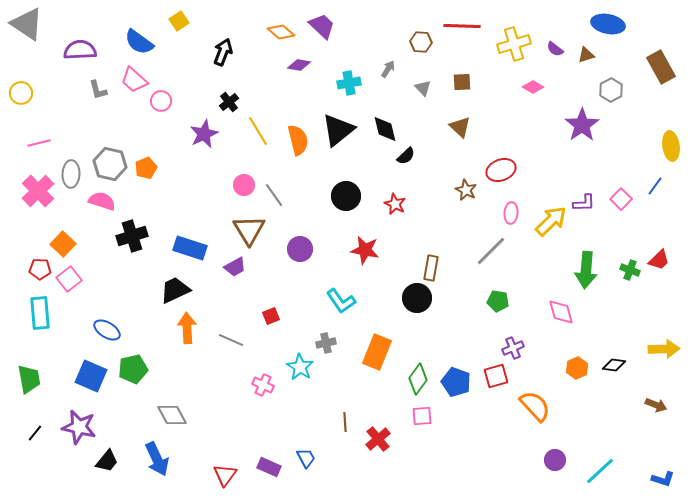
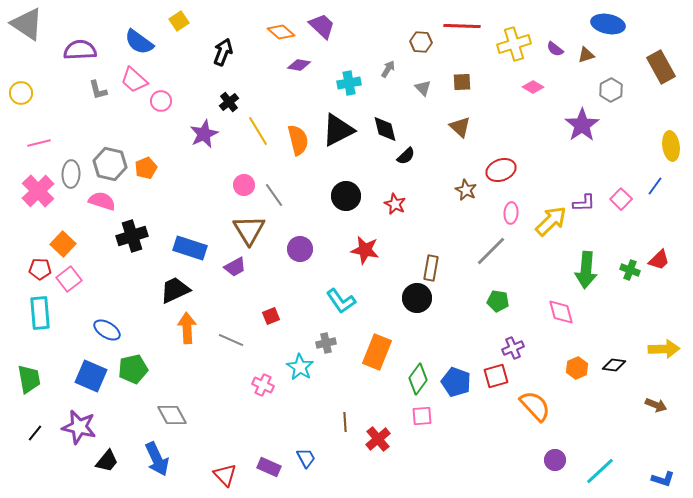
black triangle at (338, 130): rotated 12 degrees clockwise
red triangle at (225, 475): rotated 20 degrees counterclockwise
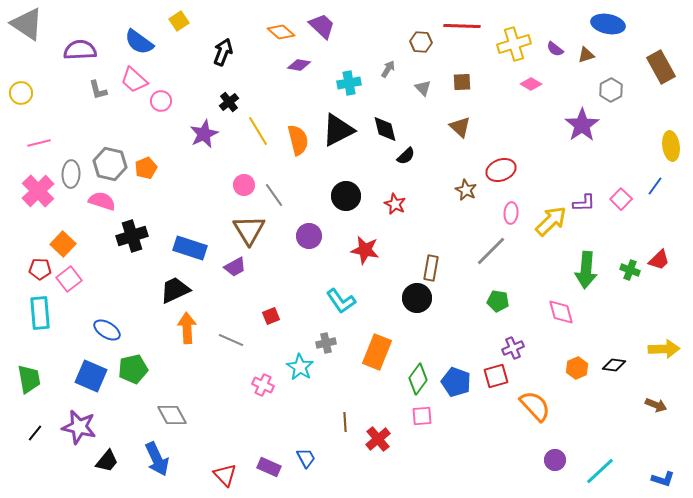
pink diamond at (533, 87): moved 2 px left, 3 px up
purple circle at (300, 249): moved 9 px right, 13 px up
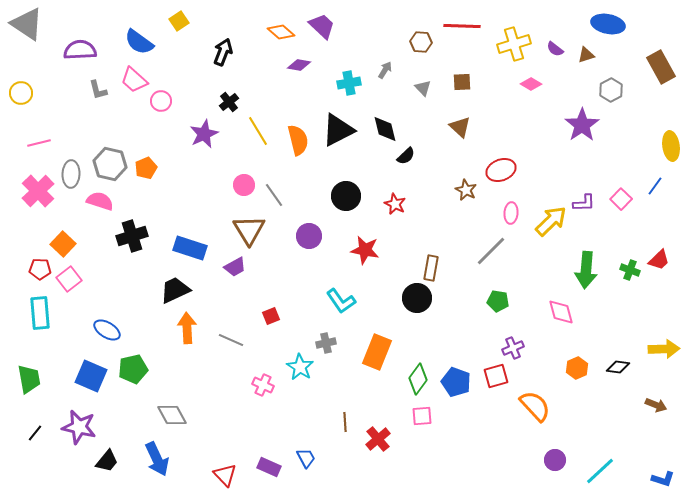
gray arrow at (388, 69): moved 3 px left, 1 px down
pink semicircle at (102, 201): moved 2 px left
black diamond at (614, 365): moved 4 px right, 2 px down
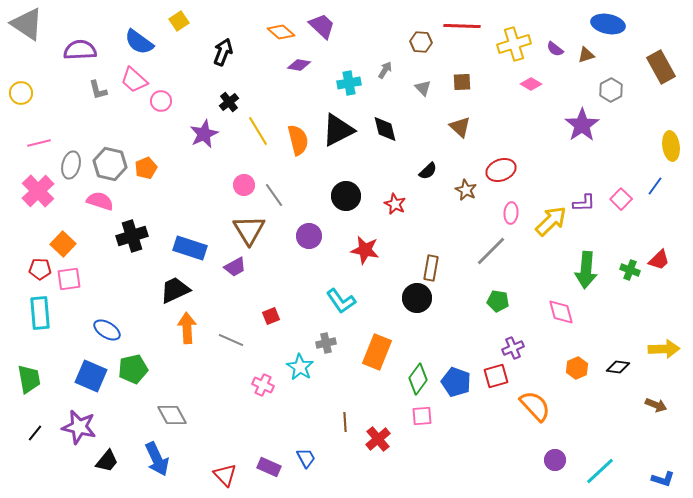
black semicircle at (406, 156): moved 22 px right, 15 px down
gray ellipse at (71, 174): moved 9 px up; rotated 12 degrees clockwise
pink square at (69, 279): rotated 30 degrees clockwise
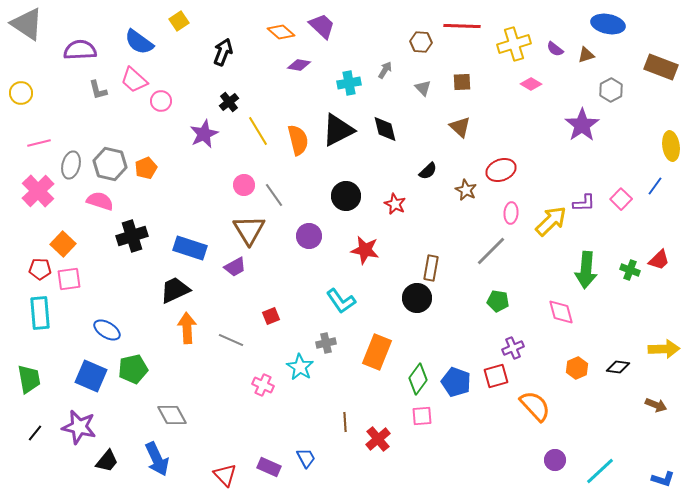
brown rectangle at (661, 67): rotated 40 degrees counterclockwise
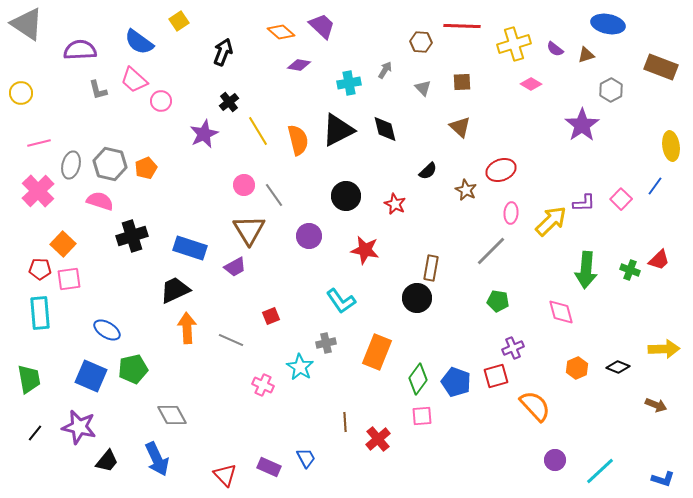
black diamond at (618, 367): rotated 15 degrees clockwise
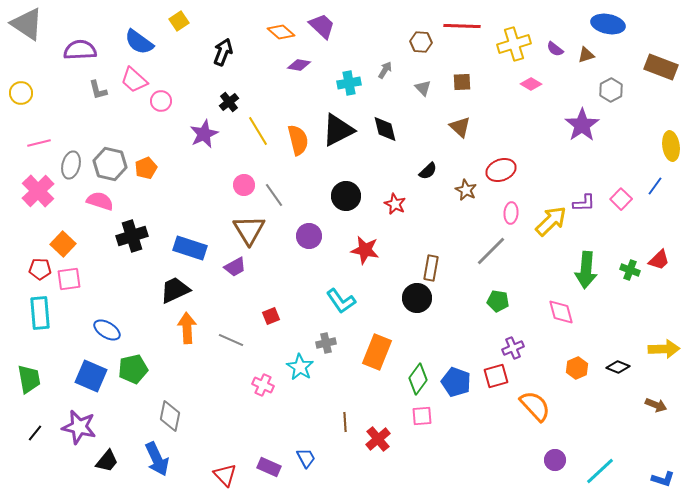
gray diamond at (172, 415): moved 2 px left, 1 px down; rotated 40 degrees clockwise
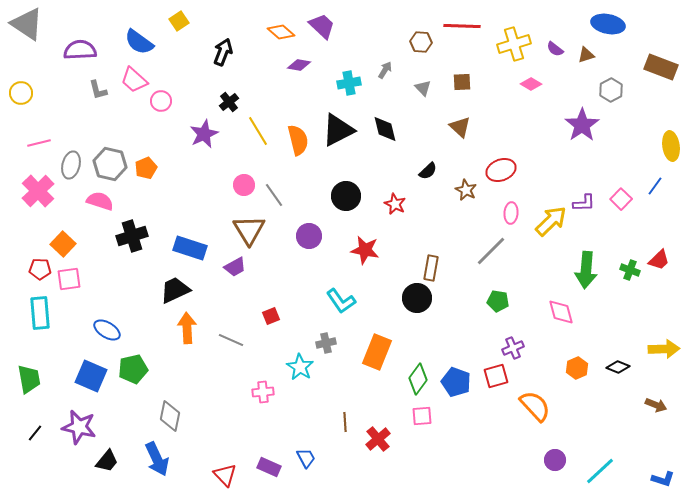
pink cross at (263, 385): moved 7 px down; rotated 30 degrees counterclockwise
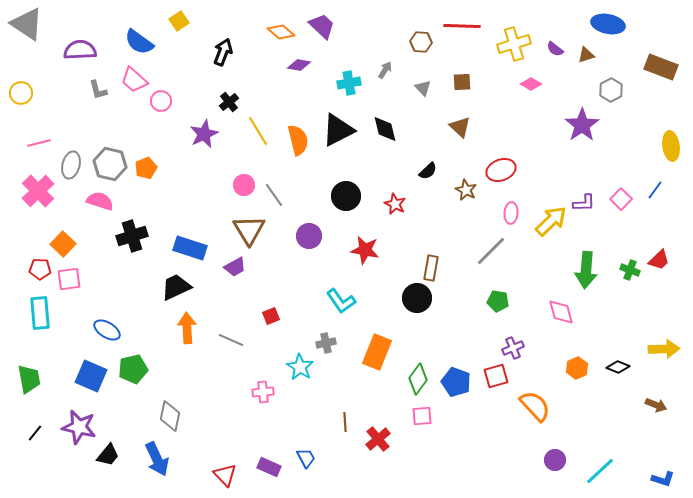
blue line at (655, 186): moved 4 px down
black trapezoid at (175, 290): moved 1 px right, 3 px up
black trapezoid at (107, 461): moved 1 px right, 6 px up
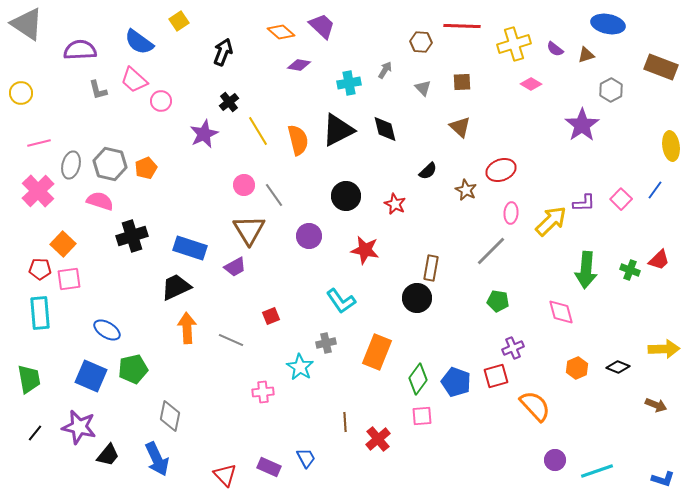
cyan line at (600, 471): moved 3 px left; rotated 24 degrees clockwise
